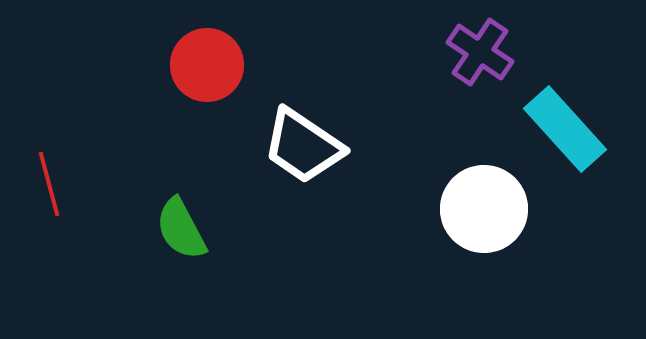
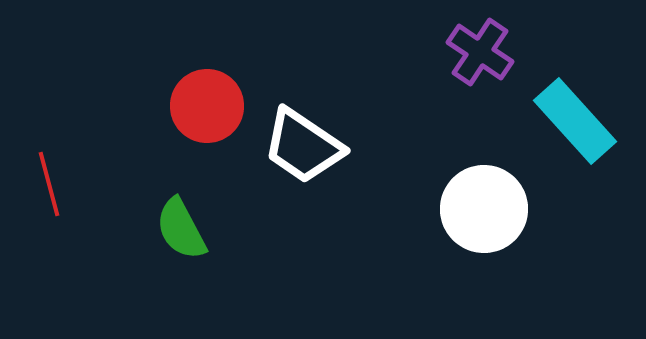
red circle: moved 41 px down
cyan rectangle: moved 10 px right, 8 px up
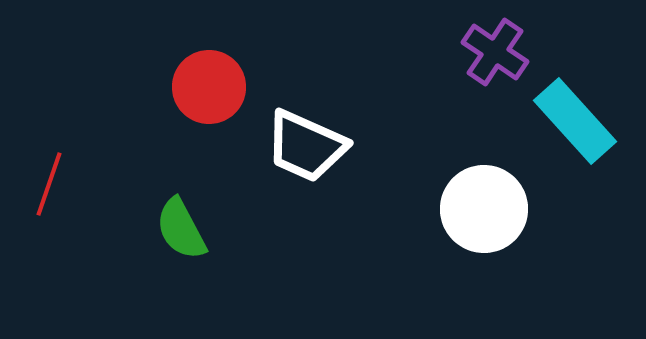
purple cross: moved 15 px right
red circle: moved 2 px right, 19 px up
white trapezoid: moved 3 px right; rotated 10 degrees counterclockwise
red line: rotated 34 degrees clockwise
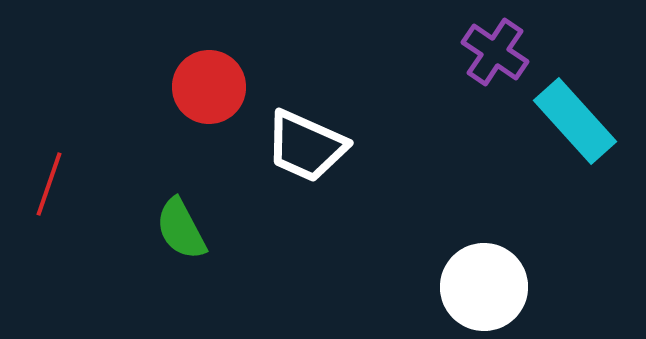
white circle: moved 78 px down
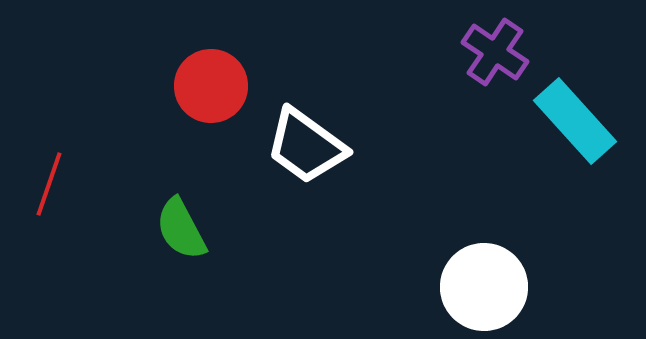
red circle: moved 2 px right, 1 px up
white trapezoid: rotated 12 degrees clockwise
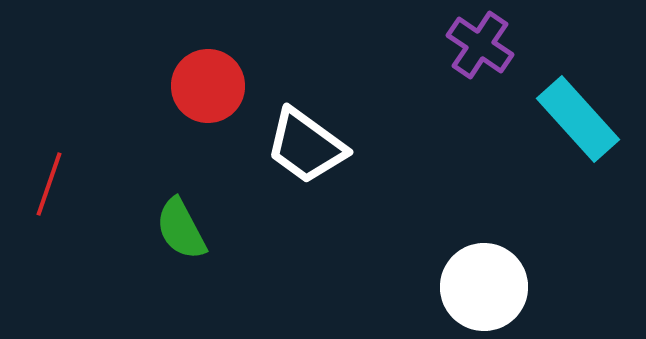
purple cross: moved 15 px left, 7 px up
red circle: moved 3 px left
cyan rectangle: moved 3 px right, 2 px up
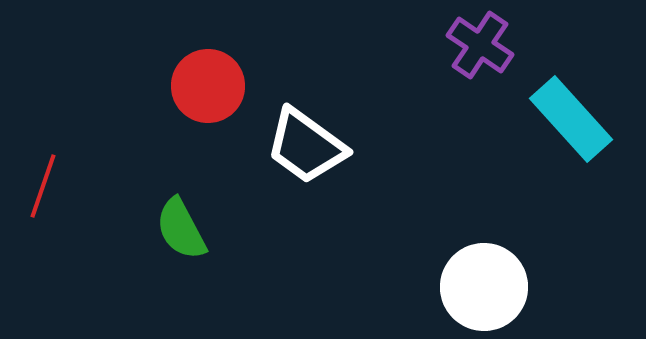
cyan rectangle: moved 7 px left
red line: moved 6 px left, 2 px down
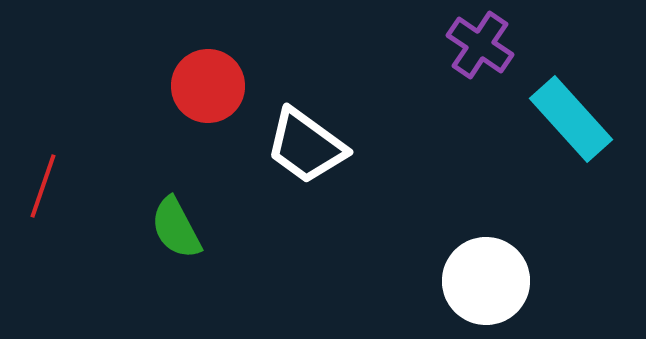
green semicircle: moved 5 px left, 1 px up
white circle: moved 2 px right, 6 px up
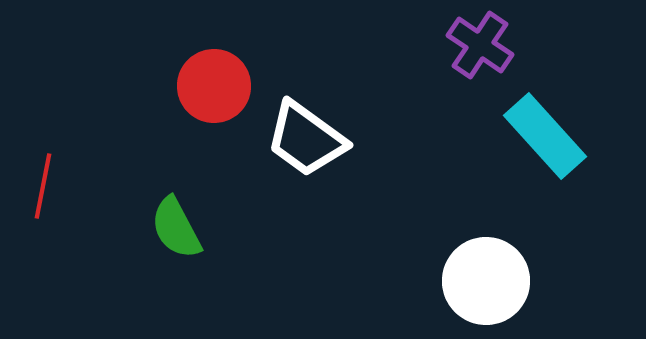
red circle: moved 6 px right
cyan rectangle: moved 26 px left, 17 px down
white trapezoid: moved 7 px up
red line: rotated 8 degrees counterclockwise
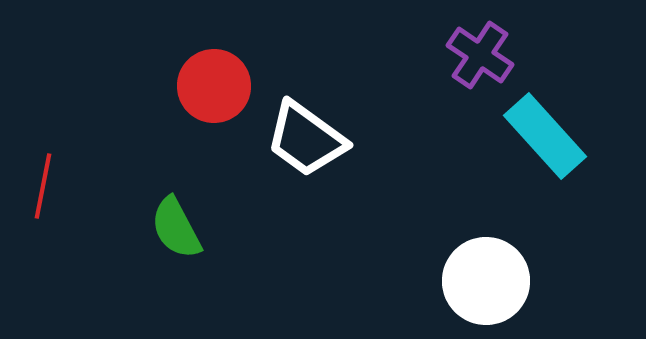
purple cross: moved 10 px down
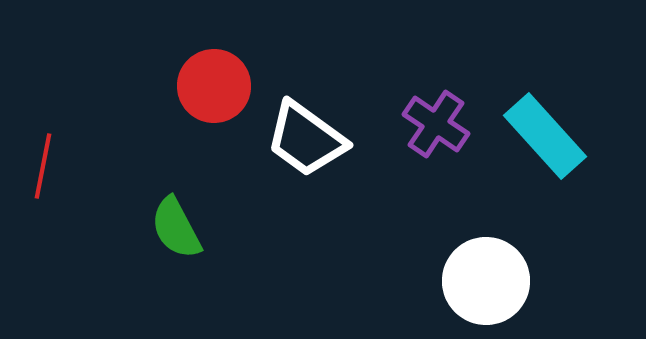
purple cross: moved 44 px left, 69 px down
red line: moved 20 px up
